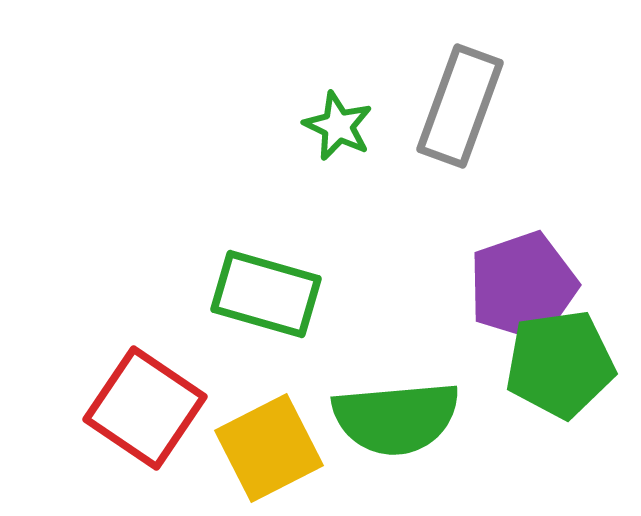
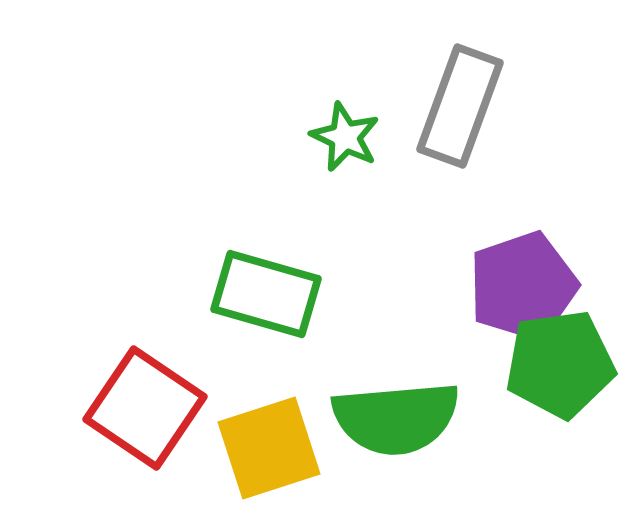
green star: moved 7 px right, 11 px down
yellow square: rotated 9 degrees clockwise
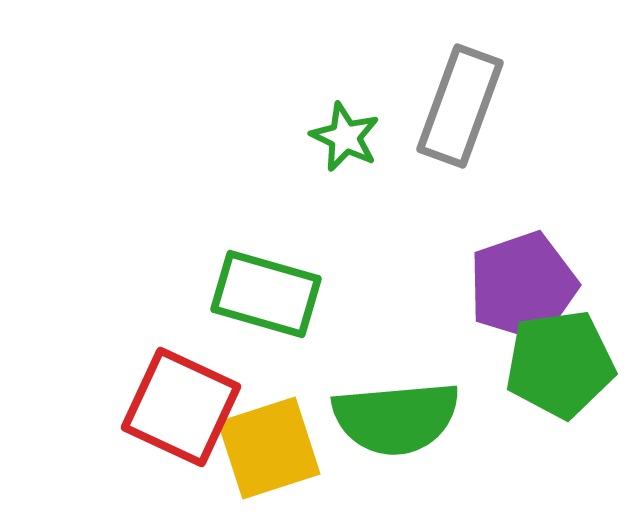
red square: moved 36 px right, 1 px up; rotated 9 degrees counterclockwise
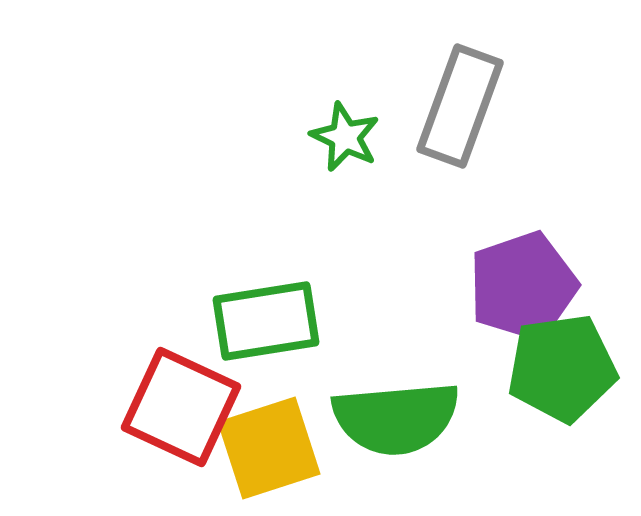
green rectangle: moved 27 px down; rotated 25 degrees counterclockwise
green pentagon: moved 2 px right, 4 px down
